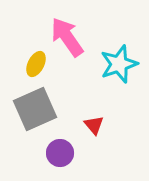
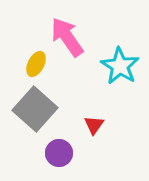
cyan star: moved 1 px right, 2 px down; rotated 21 degrees counterclockwise
gray square: rotated 24 degrees counterclockwise
red triangle: rotated 15 degrees clockwise
purple circle: moved 1 px left
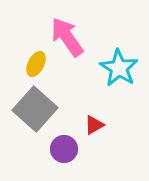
cyan star: moved 1 px left, 2 px down
red triangle: rotated 25 degrees clockwise
purple circle: moved 5 px right, 4 px up
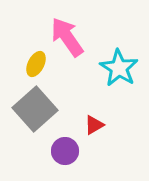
gray square: rotated 6 degrees clockwise
purple circle: moved 1 px right, 2 px down
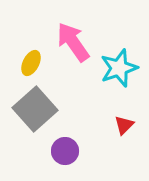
pink arrow: moved 6 px right, 5 px down
yellow ellipse: moved 5 px left, 1 px up
cyan star: rotated 21 degrees clockwise
red triangle: moved 30 px right; rotated 15 degrees counterclockwise
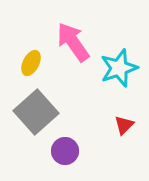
gray square: moved 1 px right, 3 px down
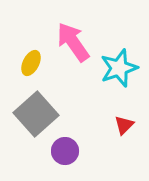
gray square: moved 2 px down
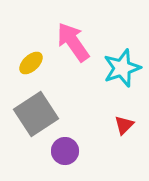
yellow ellipse: rotated 20 degrees clockwise
cyan star: moved 3 px right
gray square: rotated 9 degrees clockwise
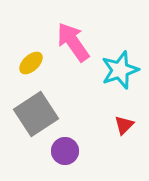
cyan star: moved 2 px left, 2 px down
